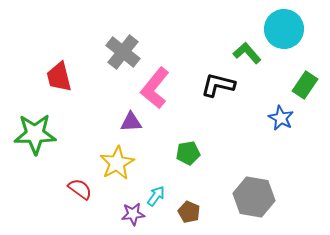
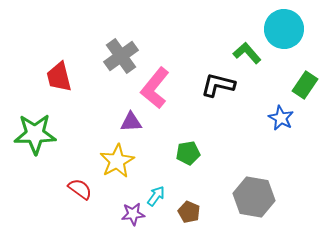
gray cross: moved 2 px left, 4 px down; rotated 16 degrees clockwise
yellow star: moved 2 px up
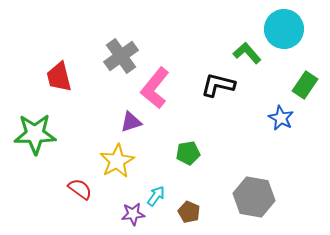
purple triangle: rotated 15 degrees counterclockwise
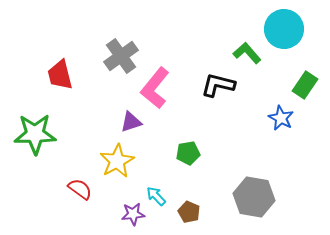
red trapezoid: moved 1 px right, 2 px up
cyan arrow: rotated 80 degrees counterclockwise
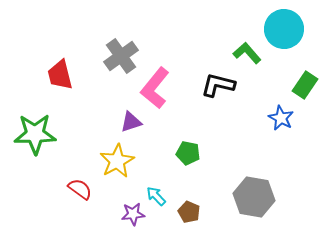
green pentagon: rotated 20 degrees clockwise
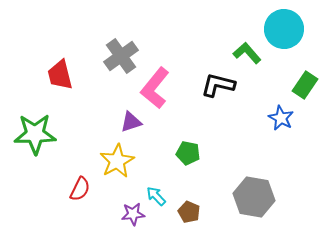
red semicircle: rotated 80 degrees clockwise
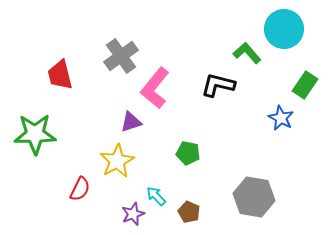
purple star: rotated 15 degrees counterclockwise
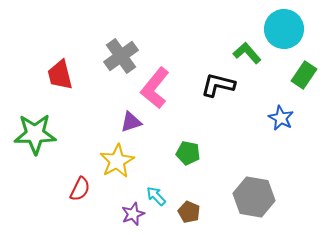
green rectangle: moved 1 px left, 10 px up
